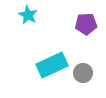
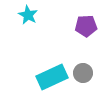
purple pentagon: moved 2 px down
cyan rectangle: moved 12 px down
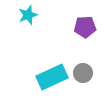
cyan star: rotated 24 degrees clockwise
purple pentagon: moved 1 px left, 1 px down
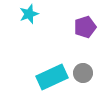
cyan star: moved 1 px right, 1 px up
purple pentagon: rotated 15 degrees counterclockwise
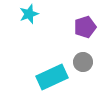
gray circle: moved 11 px up
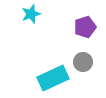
cyan star: moved 2 px right
cyan rectangle: moved 1 px right, 1 px down
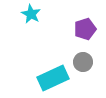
cyan star: rotated 24 degrees counterclockwise
purple pentagon: moved 2 px down
